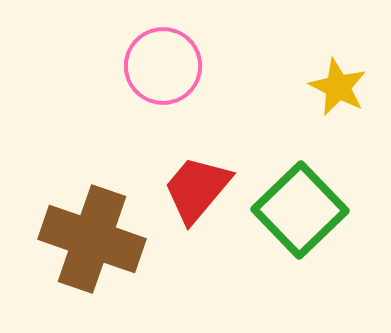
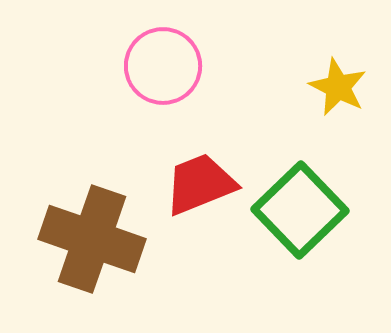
red trapezoid: moved 3 px right, 5 px up; rotated 28 degrees clockwise
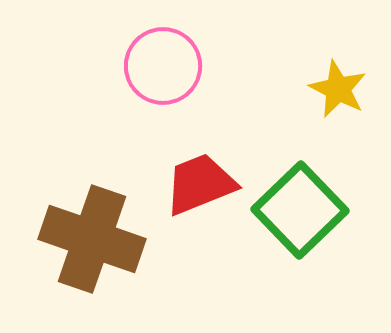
yellow star: moved 2 px down
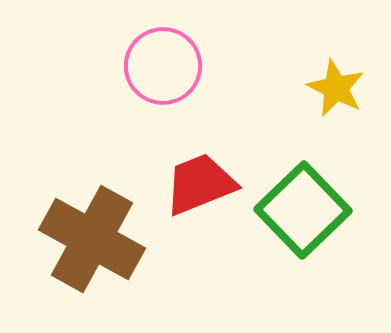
yellow star: moved 2 px left, 1 px up
green square: moved 3 px right
brown cross: rotated 10 degrees clockwise
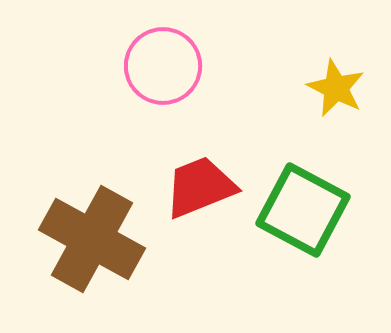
red trapezoid: moved 3 px down
green square: rotated 18 degrees counterclockwise
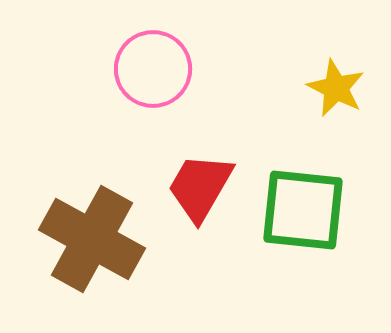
pink circle: moved 10 px left, 3 px down
red trapezoid: rotated 38 degrees counterclockwise
green square: rotated 22 degrees counterclockwise
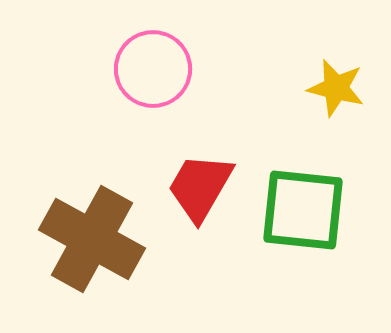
yellow star: rotated 12 degrees counterclockwise
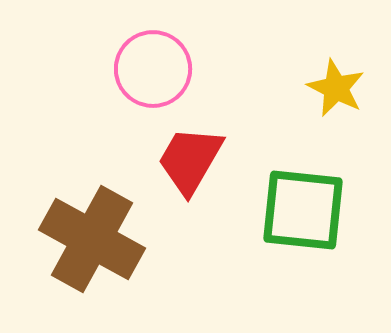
yellow star: rotated 12 degrees clockwise
red trapezoid: moved 10 px left, 27 px up
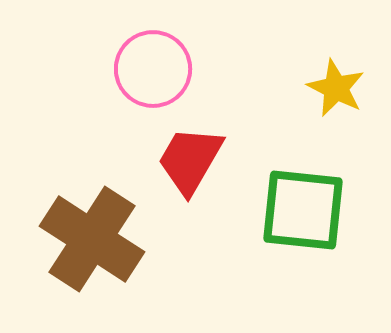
brown cross: rotated 4 degrees clockwise
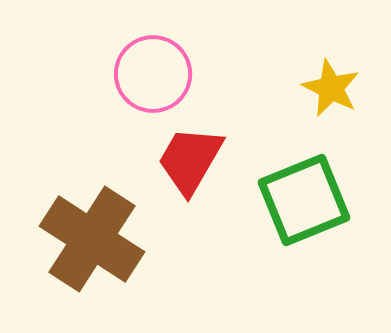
pink circle: moved 5 px down
yellow star: moved 5 px left
green square: moved 1 px right, 10 px up; rotated 28 degrees counterclockwise
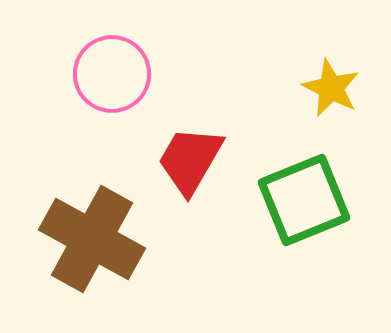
pink circle: moved 41 px left
brown cross: rotated 4 degrees counterclockwise
